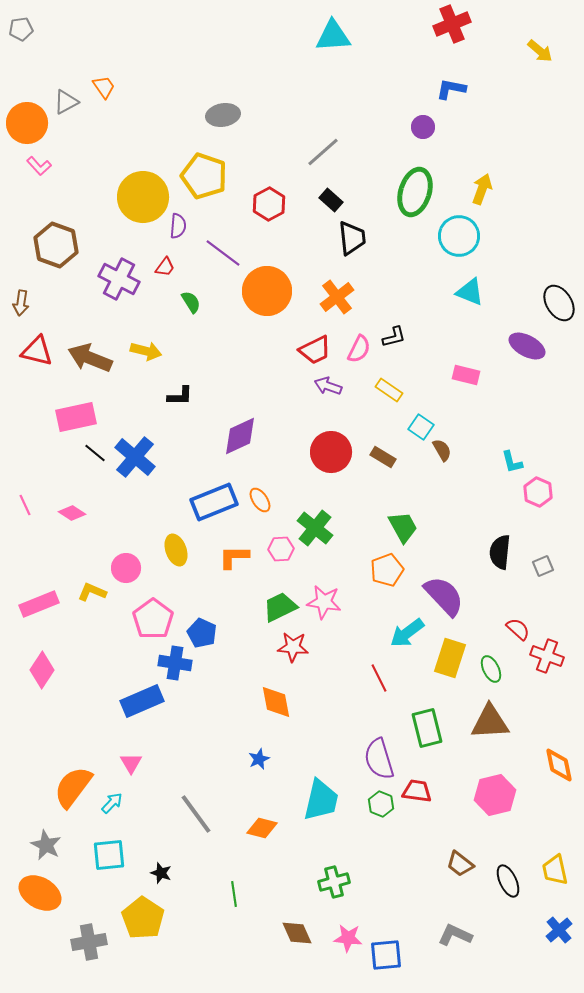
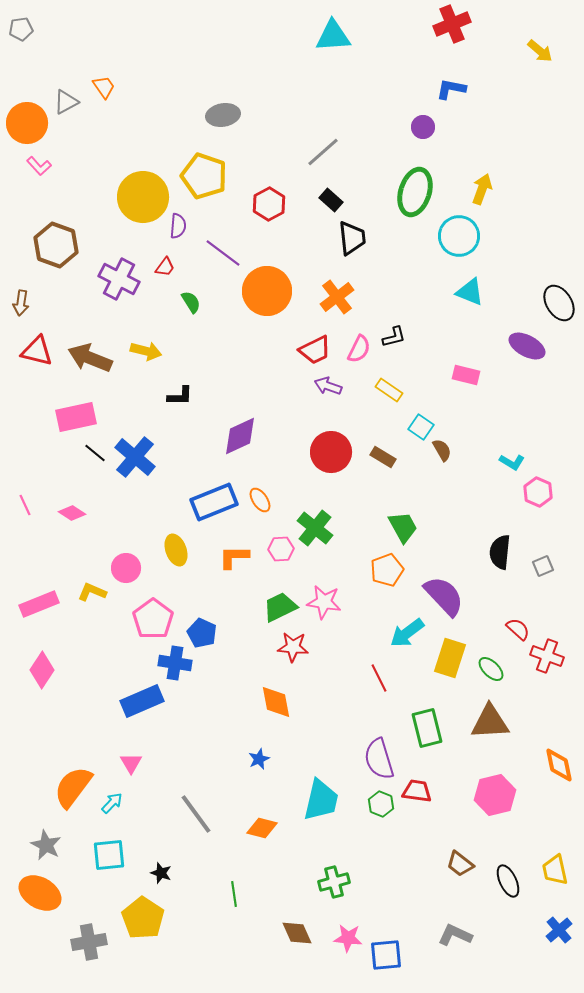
cyan L-shape at (512, 462): rotated 45 degrees counterclockwise
green ellipse at (491, 669): rotated 20 degrees counterclockwise
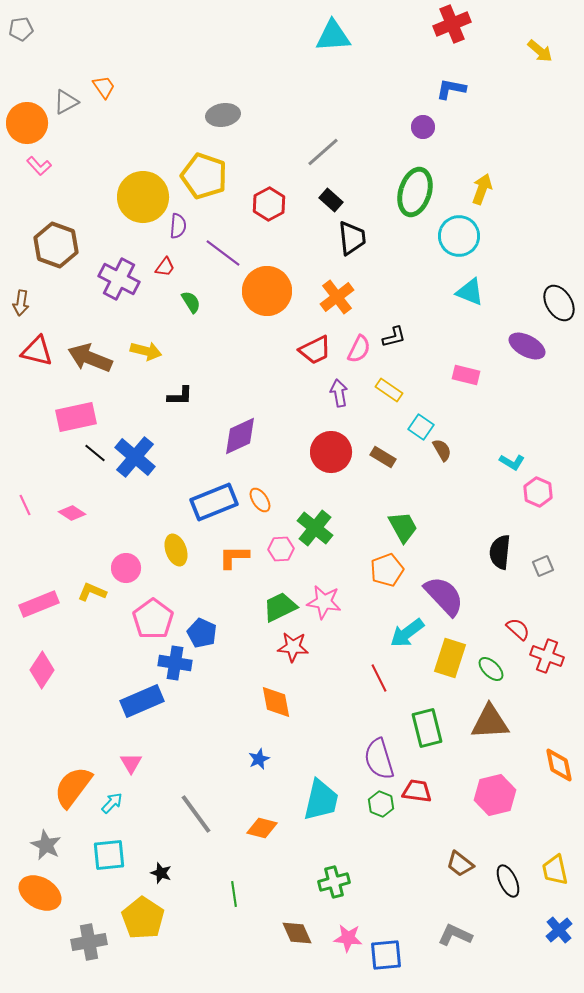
purple arrow at (328, 386): moved 11 px right, 7 px down; rotated 60 degrees clockwise
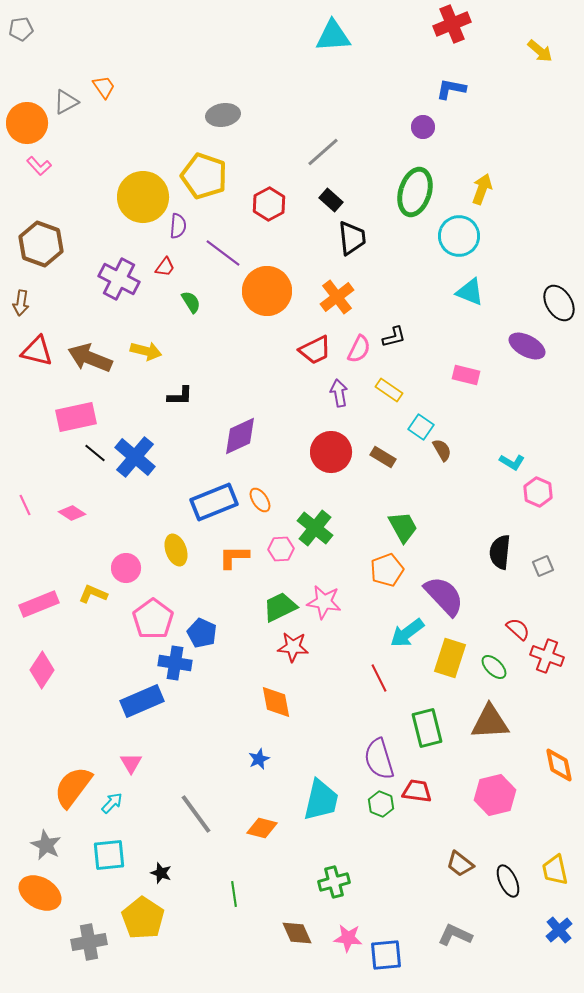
brown hexagon at (56, 245): moved 15 px left, 1 px up
yellow L-shape at (92, 592): moved 1 px right, 2 px down
green ellipse at (491, 669): moved 3 px right, 2 px up
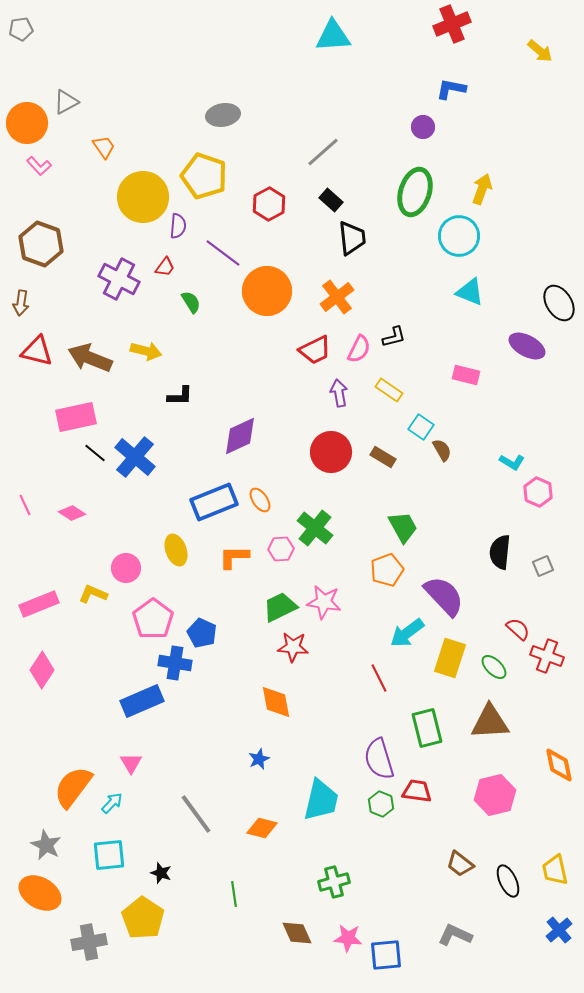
orange trapezoid at (104, 87): moved 60 px down
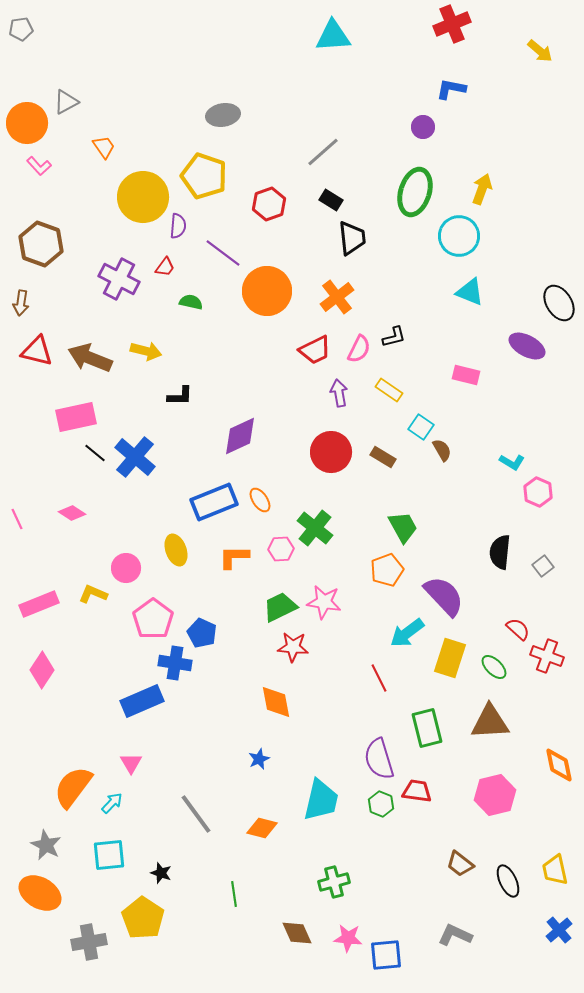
black rectangle at (331, 200): rotated 10 degrees counterclockwise
red hexagon at (269, 204): rotated 8 degrees clockwise
green semicircle at (191, 302): rotated 45 degrees counterclockwise
pink line at (25, 505): moved 8 px left, 14 px down
gray square at (543, 566): rotated 15 degrees counterclockwise
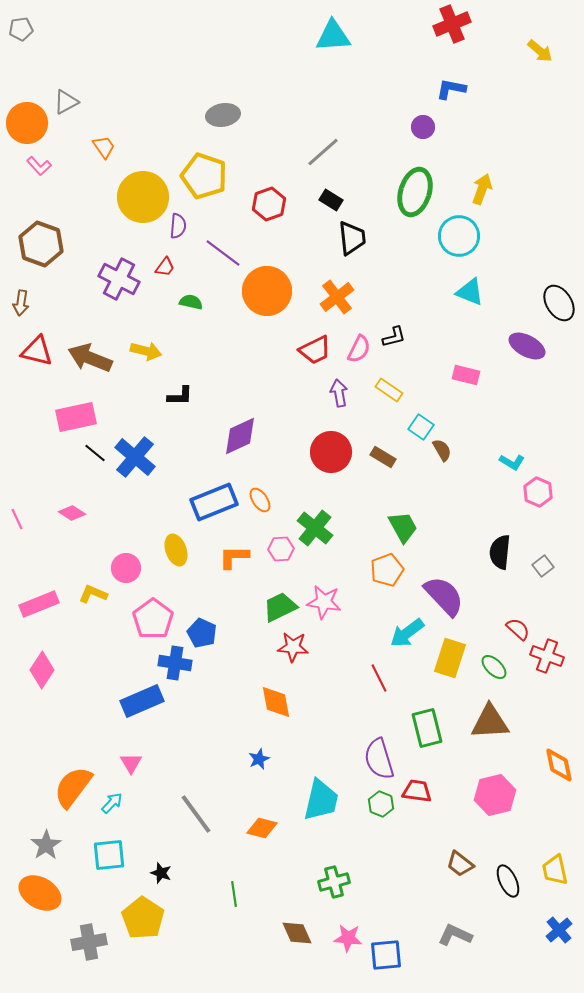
gray star at (46, 845): rotated 12 degrees clockwise
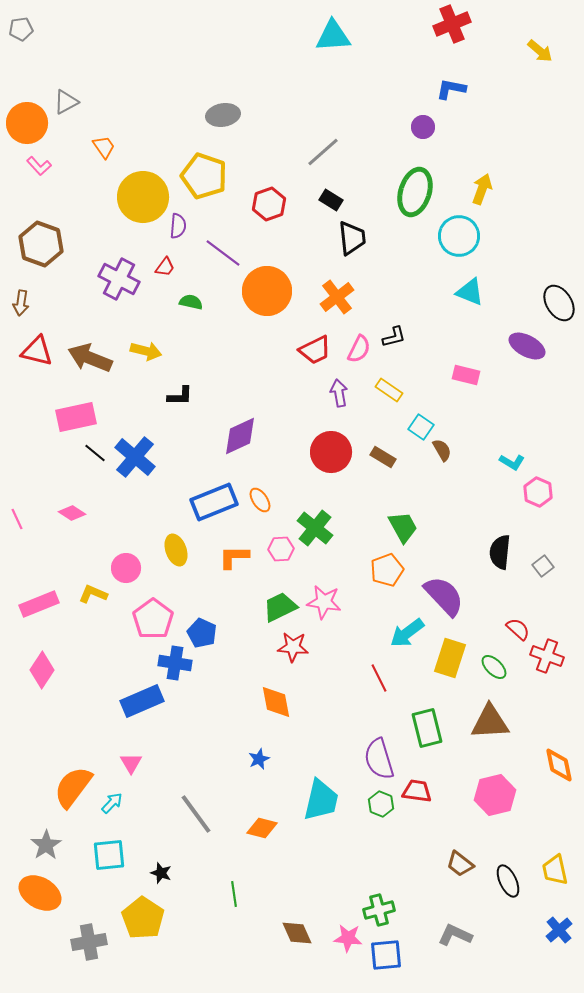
green cross at (334, 882): moved 45 px right, 28 px down
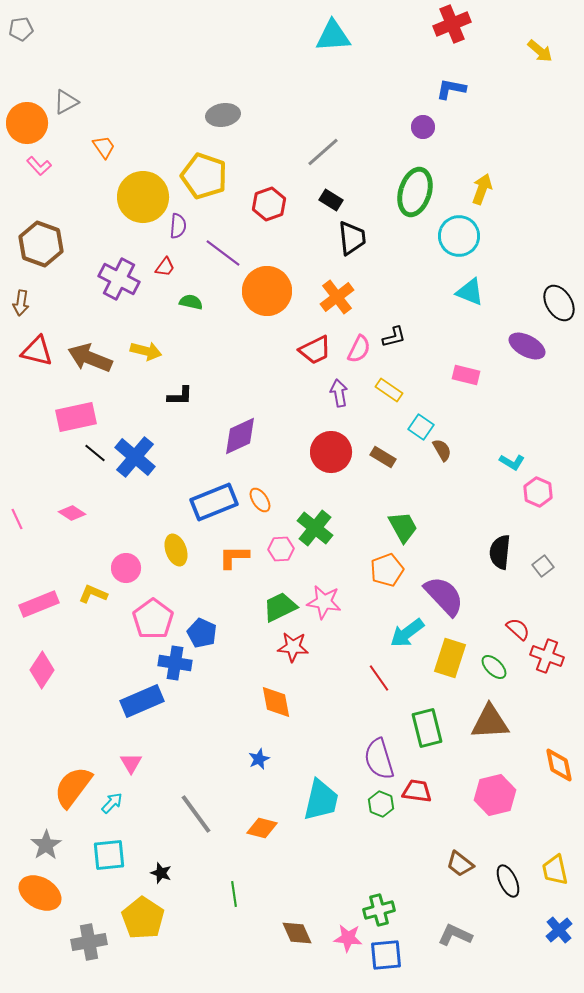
red line at (379, 678): rotated 8 degrees counterclockwise
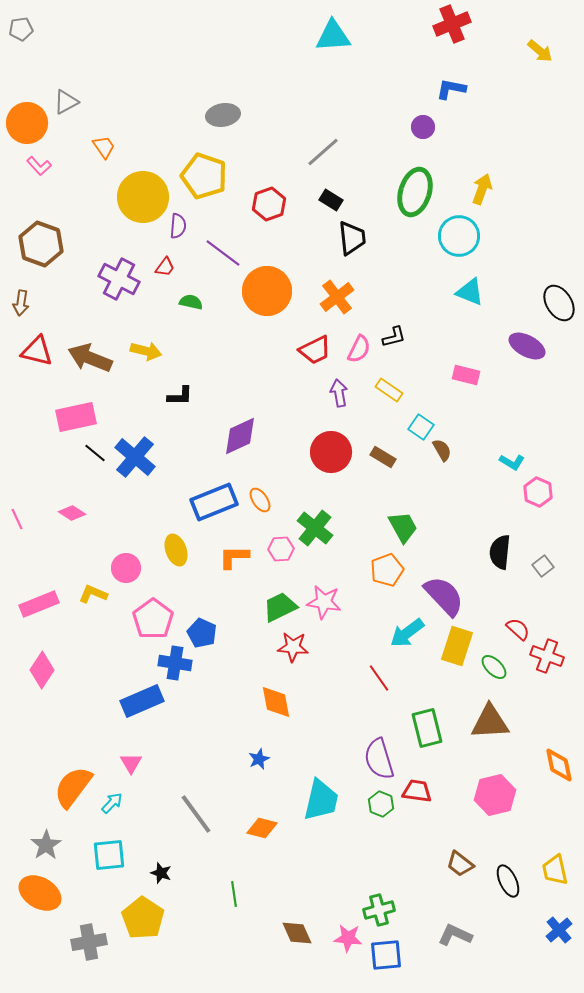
yellow rectangle at (450, 658): moved 7 px right, 12 px up
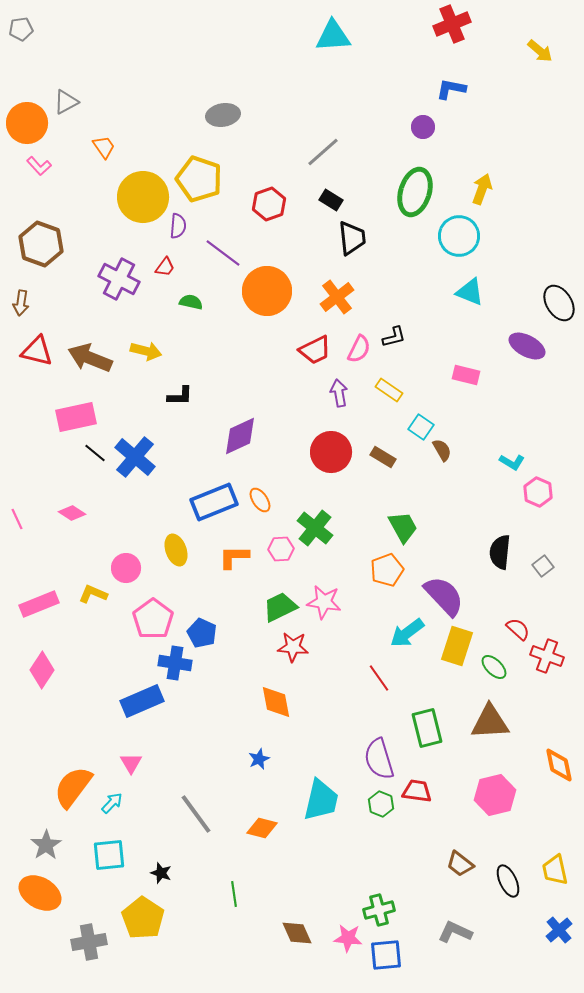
yellow pentagon at (204, 176): moved 5 px left, 3 px down
gray L-shape at (455, 935): moved 3 px up
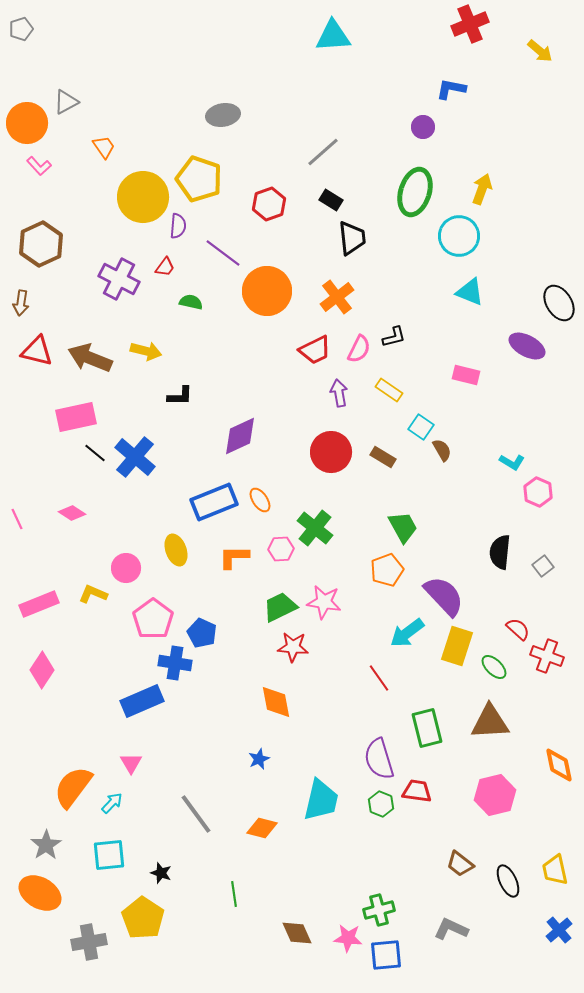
red cross at (452, 24): moved 18 px right
gray pentagon at (21, 29): rotated 10 degrees counterclockwise
brown hexagon at (41, 244): rotated 15 degrees clockwise
gray L-shape at (455, 932): moved 4 px left, 3 px up
